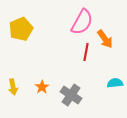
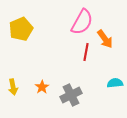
gray cross: rotated 30 degrees clockwise
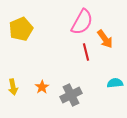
red line: rotated 24 degrees counterclockwise
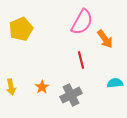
red line: moved 5 px left, 8 px down
yellow arrow: moved 2 px left
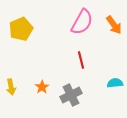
orange arrow: moved 9 px right, 14 px up
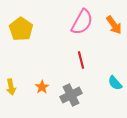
yellow pentagon: rotated 15 degrees counterclockwise
cyan semicircle: rotated 126 degrees counterclockwise
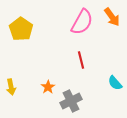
orange arrow: moved 2 px left, 8 px up
orange star: moved 6 px right
gray cross: moved 6 px down
